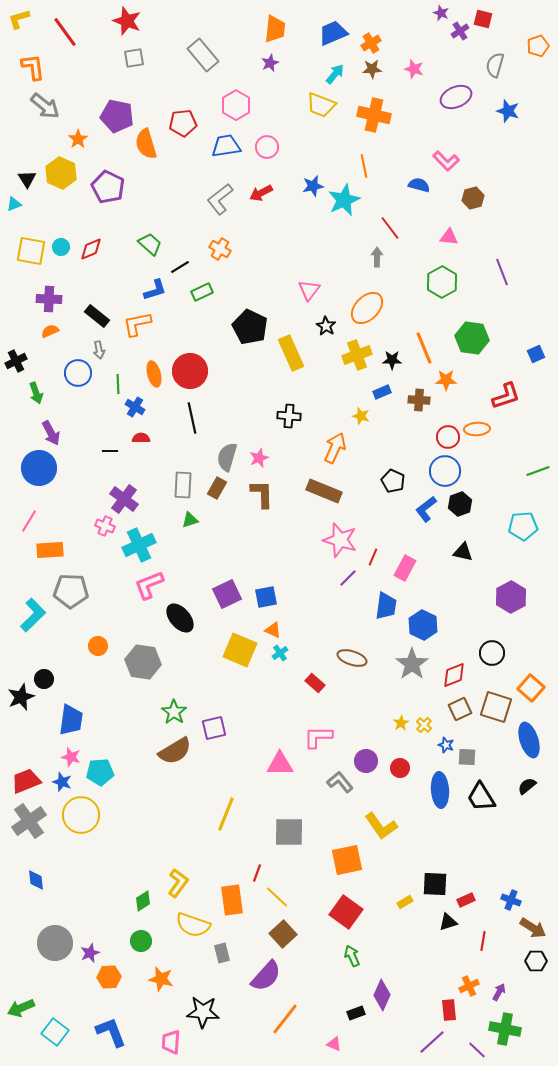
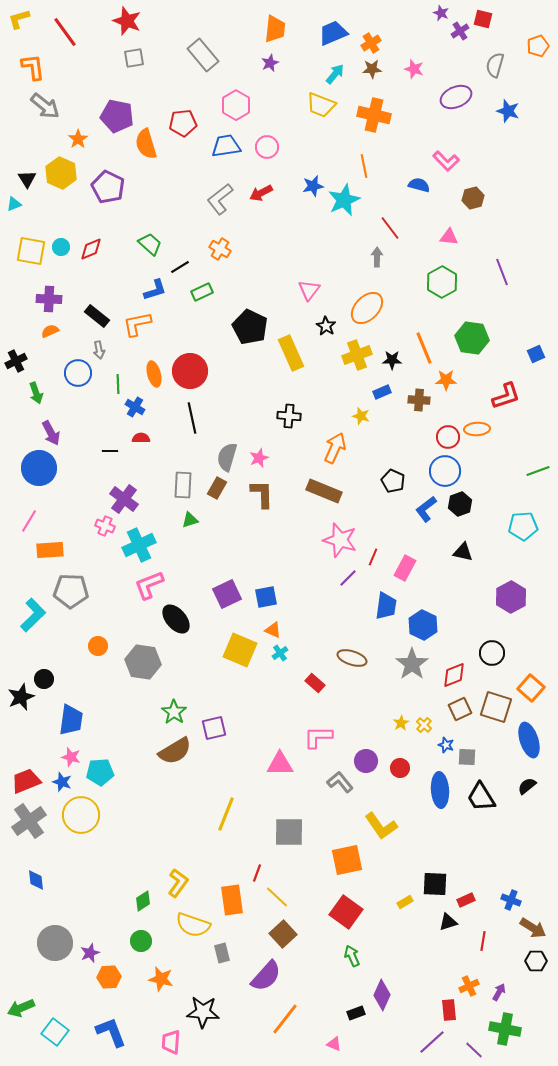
black ellipse at (180, 618): moved 4 px left, 1 px down
purple line at (477, 1050): moved 3 px left
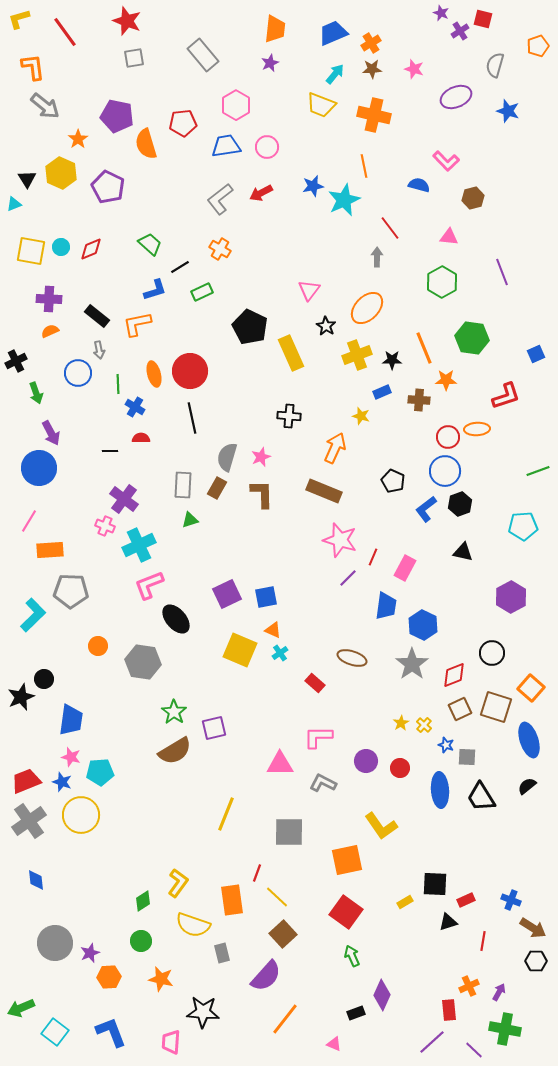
pink star at (259, 458): moved 2 px right, 1 px up
gray L-shape at (340, 782): moved 17 px left, 1 px down; rotated 24 degrees counterclockwise
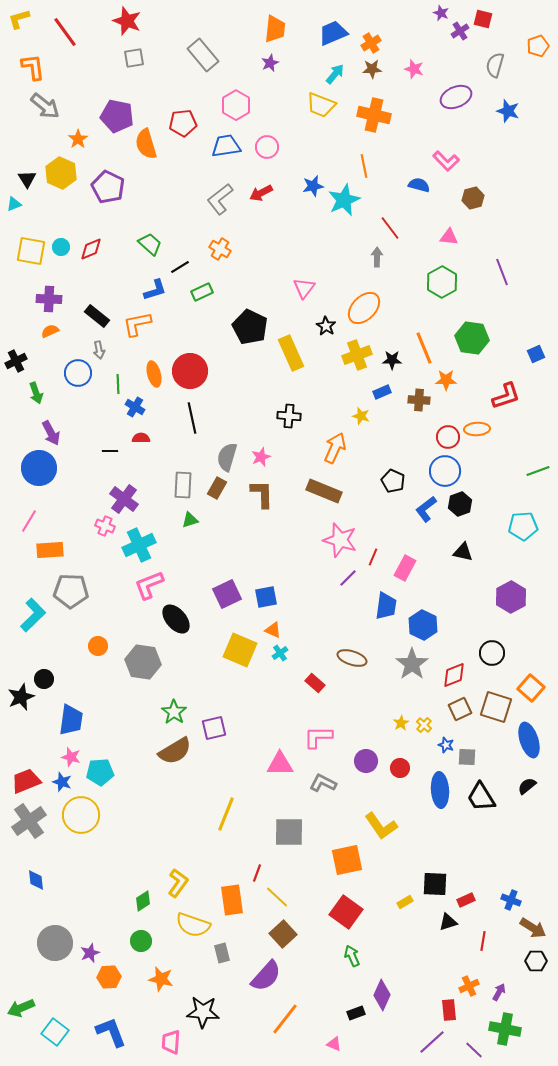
pink triangle at (309, 290): moved 5 px left, 2 px up
orange ellipse at (367, 308): moved 3 px left
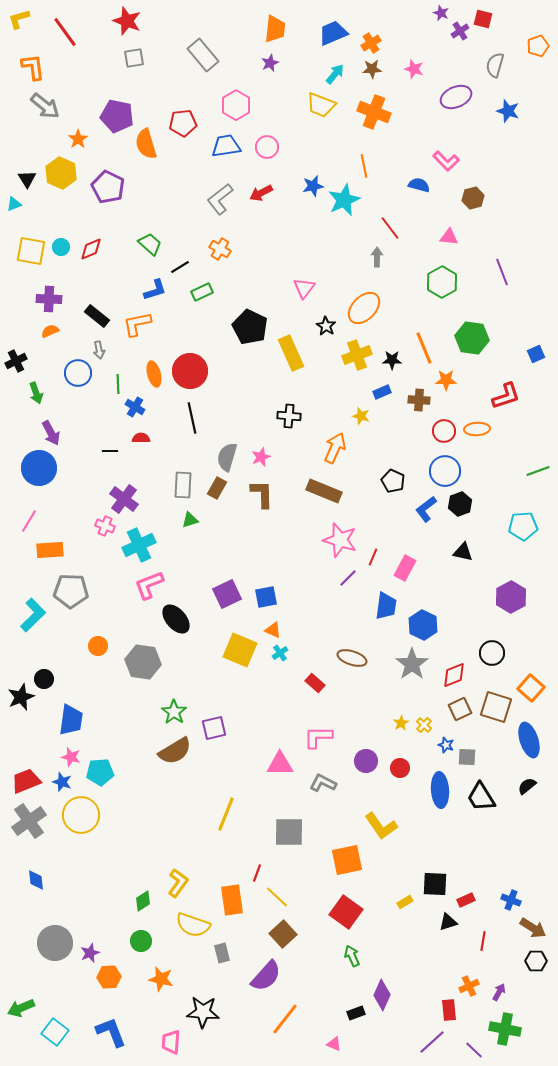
orange cross at (374, 115): moved 3 px up; rotated 8 degrees clockwise
red circle at (448, 437): moved 4 px left, 6 px up
